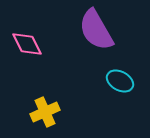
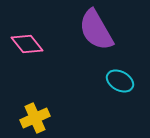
pink diamond: rotated 12 degrees counterclockwise
yellow cross: moved 10 px left, 6 px down
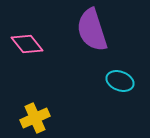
purple semicircle: moved 4 px left; rotated 12 degrees clockwise
cyan ellipse: rotated 8 degrees counterclockwise
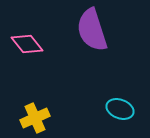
cyan ellipse: moved 28 px down
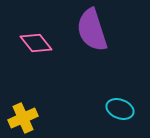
pink diamond: moved 9 px right, 1 px up
yellow cross: moved 12 px left
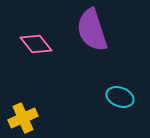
pink diamond: moved 1 px down
cyan ellipse: moved 12 px up
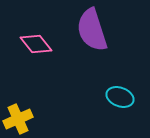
yellow cross: moved 5 px left, 1 px down
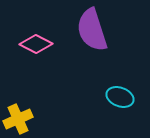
pink diamond: rotated 24 degrees counterclockwise
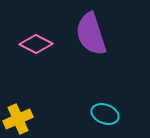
purple semicircle: moved 1 px left, 4 px down
cyan ellipse: moved 15 px left, 17 px down
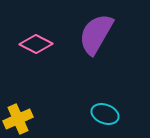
purple semicircle: moved 5 px right; rotated 48 degrees clockwise
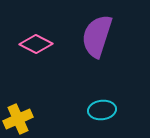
purple semicircle: moved 1 px right, 2 px down; rotated 12 degrees counterclockwise
cyan ellipse: moved 3 px left, 4 px up; rotated 28 degrees counterclockwise
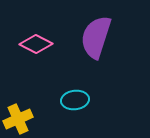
purple semicircle: moved 1 px left, 1 px down
cyan ellipse: moved 27 px left, 10 px up
